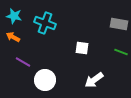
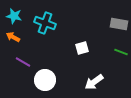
white square: rotated 24 degrees counterclockwise
white arrow: moved 2 px down
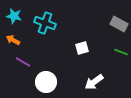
gray rectangle: rotated 18 degrees clockwise
orange arrow: moved 3 px down
white circle: moved 1 px right, 2 px down
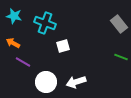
gray rectangle: rotated 24 degrees clockwise
orange arrow: moved 3 px down
white square: moved 19 px left, 2 px up
green line: moved 5 px down
white arrow: moved 18 px left; rotated 18 degrees clockwise
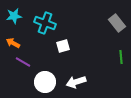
cyan star: rotated 21 degrees counterclockwise
gray rectangle: moved 2 px left, 1 px up
green line: rotated 64 degrees clockwise
white circle: moved 1 px left
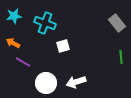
white circle: moved 1 px right, 1 px down
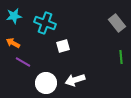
white arrow: moved 1 px left, 2 px up
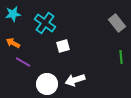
cyan star: moved 1 px left, 2 px up
cyan cross: rotated 15 degrees clockwise
white circle: moved 1 px right, 1 px down
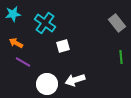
orange arrow: moved 3 px right
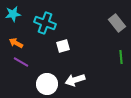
cyan cross: rotated 15 degrees counterclockwise
purple line: moved 2 px left
